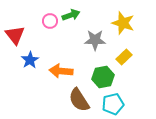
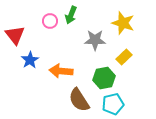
green arrow: rotated 132 degrees clockwise
green hexagon: moved 1 px right, 1 px down
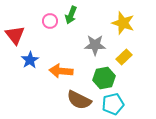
gray star: moved 5 px down
brown semicircle: rotated 30 degrees counterclockwise
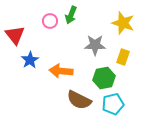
yellow rectangle: moved 1 px left; rotated 28 degrees counterclockwise
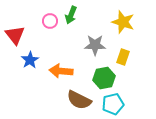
yellow star: moved 1 px up
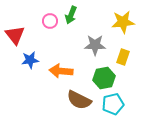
yellow star: rotated 25 degrees counterclockwise
blue star: rotated 24 degrees clockwise
